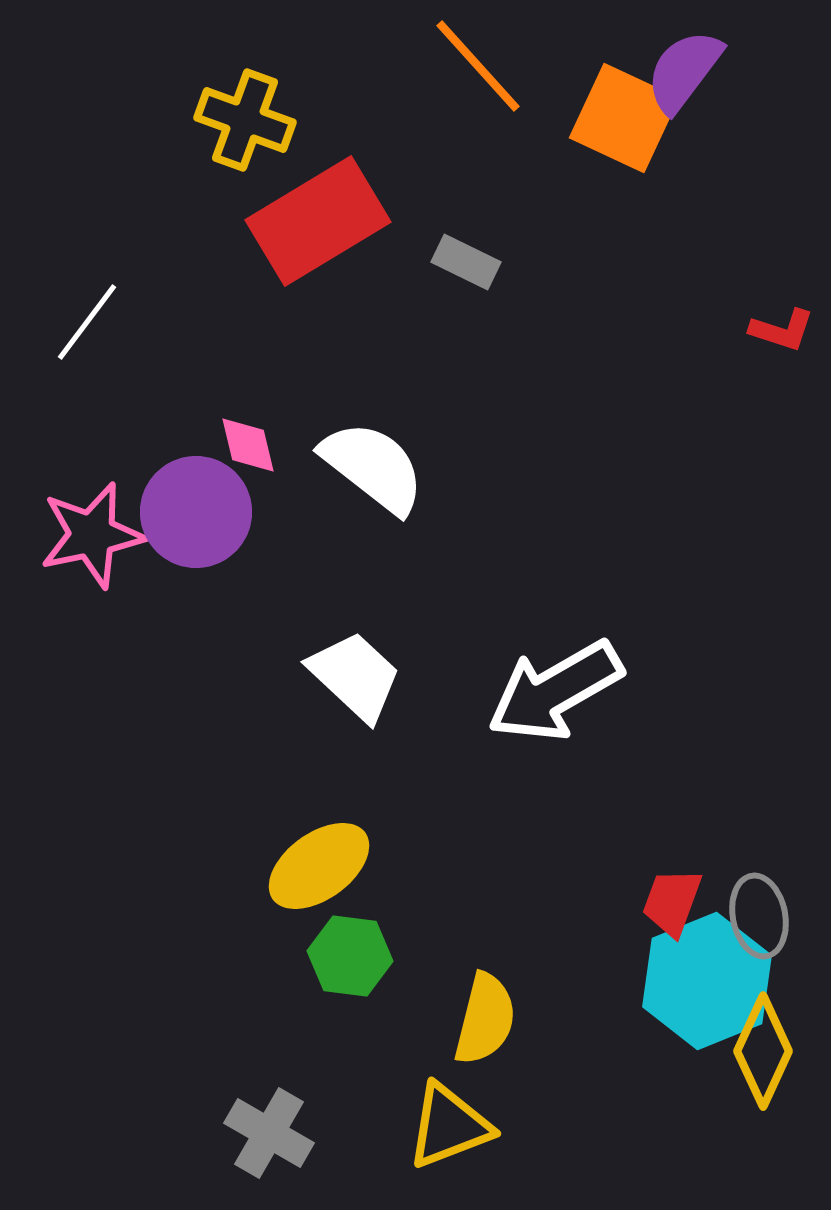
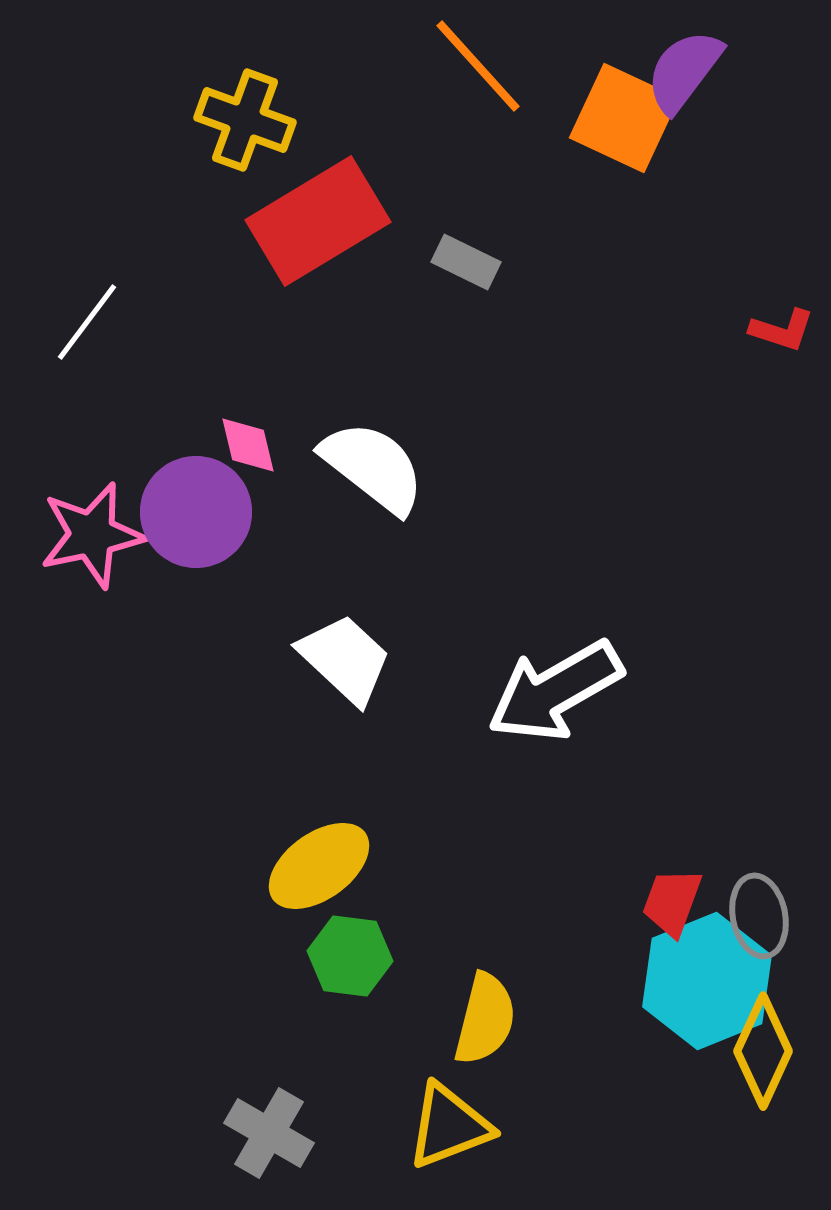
white trapezoid: moved 10 px left, 17 px up
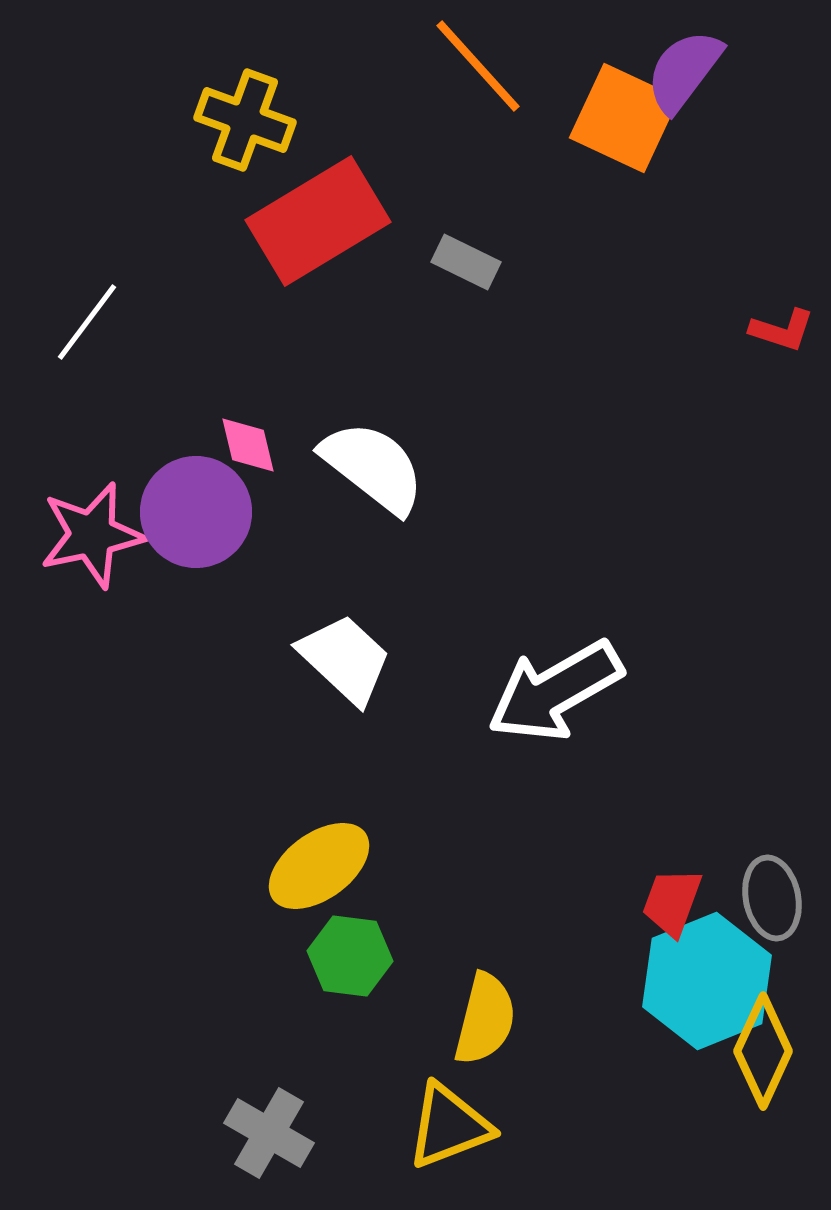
gray ellipse: moved 13 px right, 18 px up
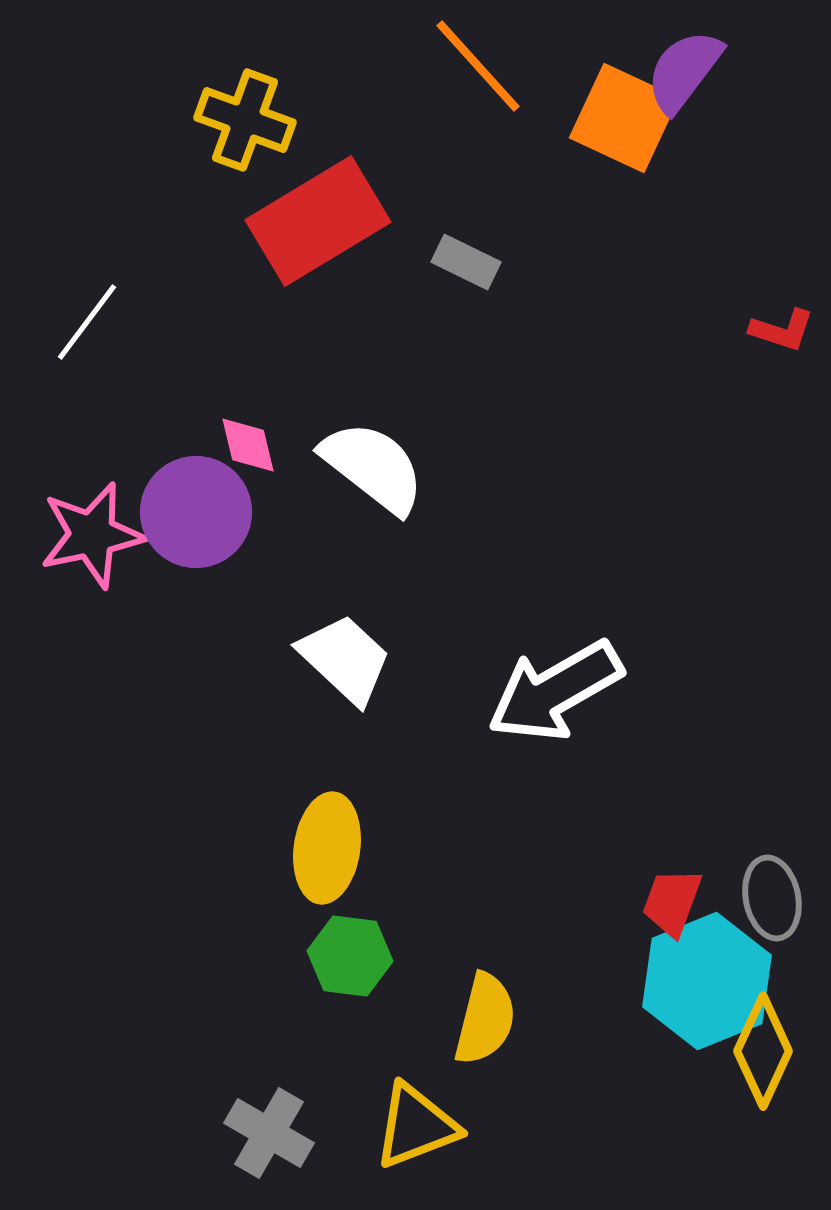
yellow ellipse: moved 8 px right, 18 px up; rotated 46 degrees counterclockwise
yellow triangle: moved 33 px left
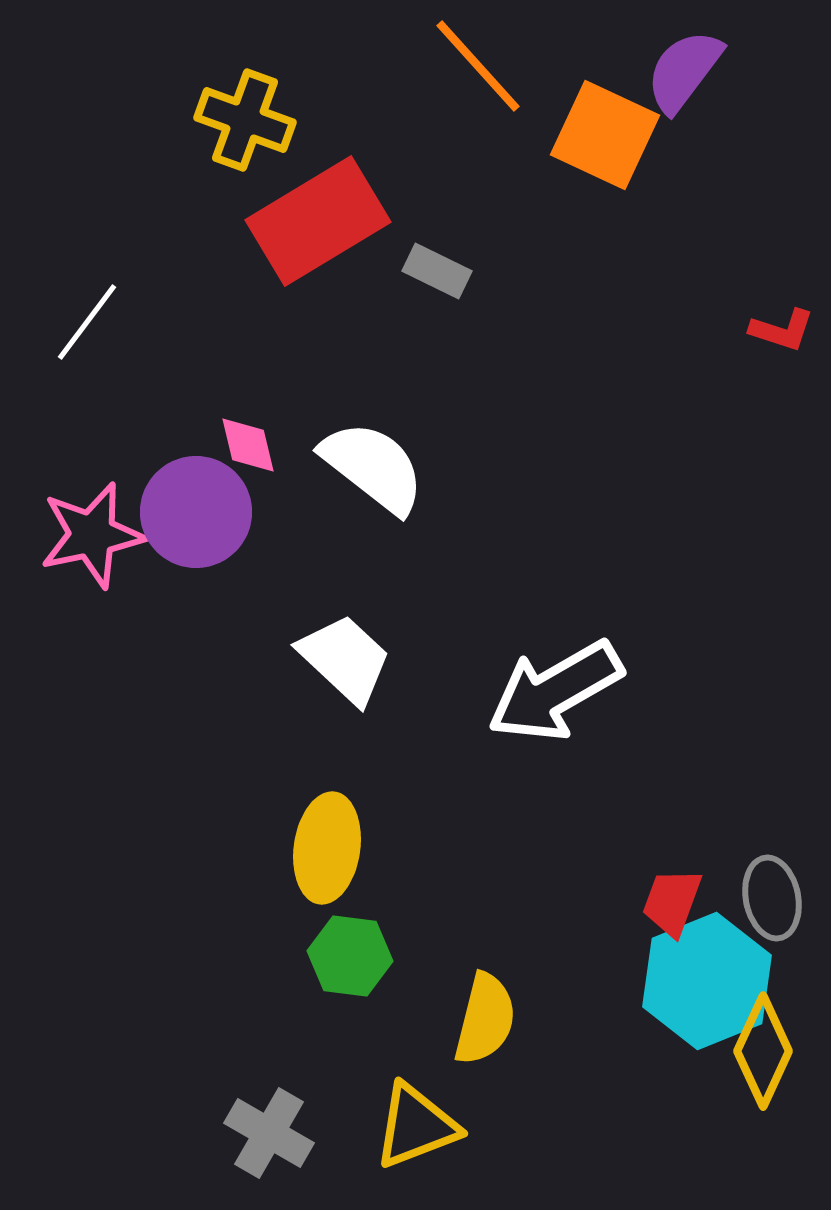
orange square: moved 19 px left, 17 px down
gray rectangle: moved 29 px left, 9 px down
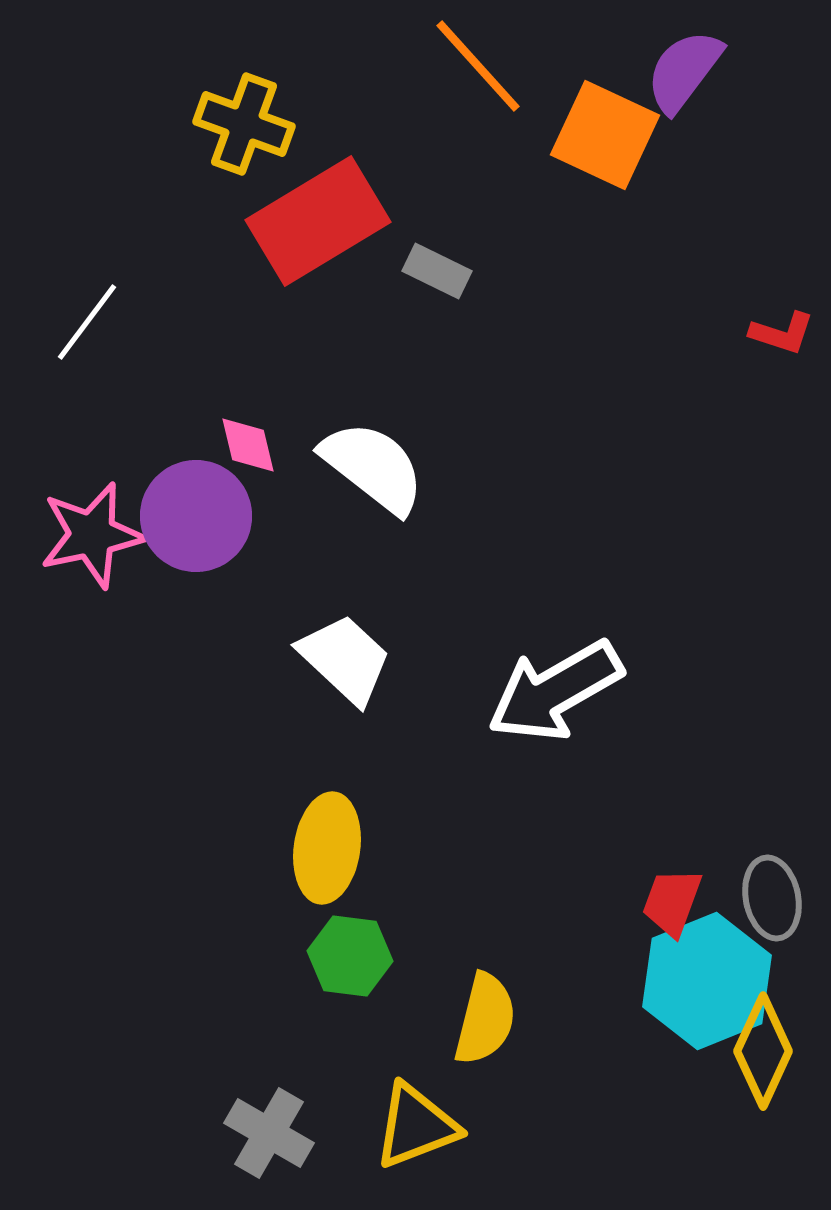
yellow cross: moved 1 px left, 4 px down
red L-shape: moved 3 px down
purple circle: moved 4 px down
